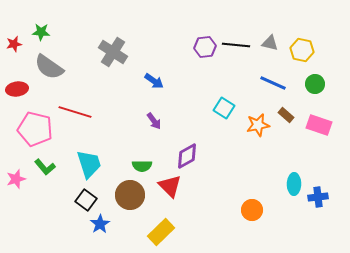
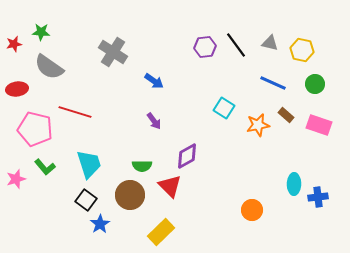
black line: rotated 48 degrees clockwise
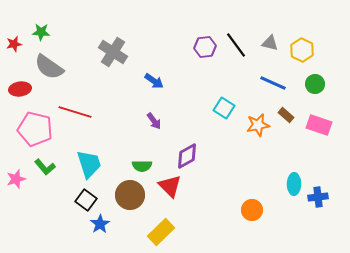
yellow hexagon: rotated 15 degrees clockwise
red ellipse: moved 3 px right
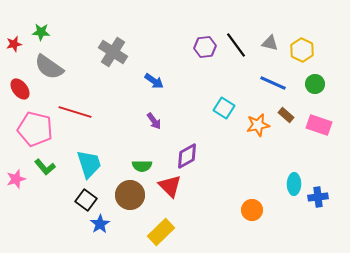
red ellipse: rotated 60 degrees clockwise
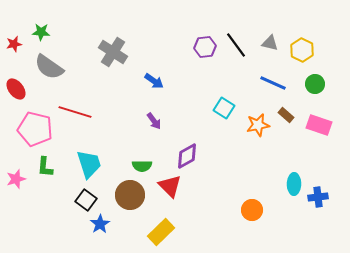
red ellipse: moved 4 px left
green L-shape: rotated 45 degrees clockwise
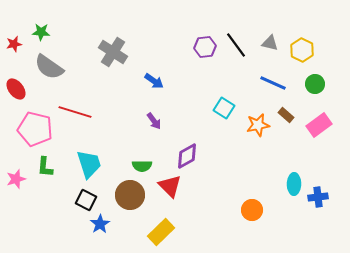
pink rectangle: rotated 55 degrees counterclockwise
black square: rotated 10 degrees counterclockwise
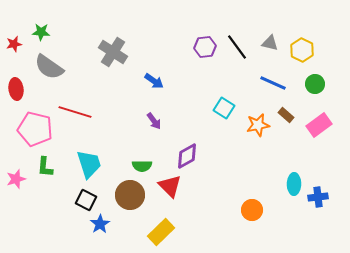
black line: moved 1 px right, 2 px down
red ellipse: rotated 30 degrees clockwise
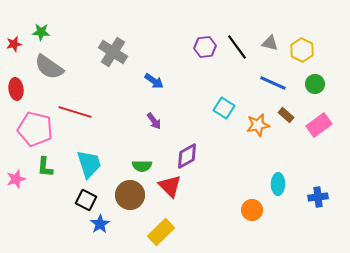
cyan ellipse: moved 16 px left
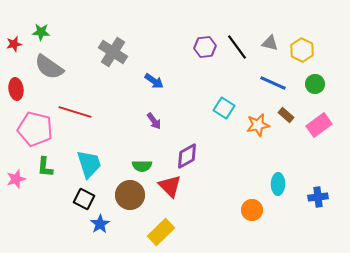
black square: moved 2 px left, 1 px up
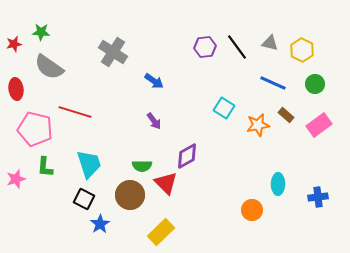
red triangle: moved 4 px left, 3 px up
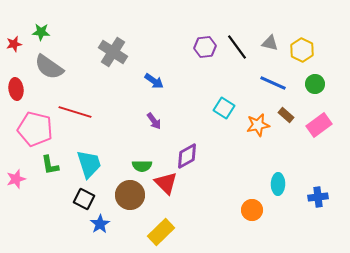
green L-shape: moved 5 px right, 2 px up; rotated 15 degrees counterclockwise
